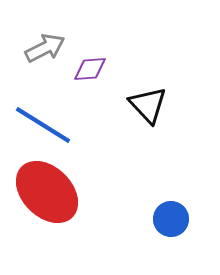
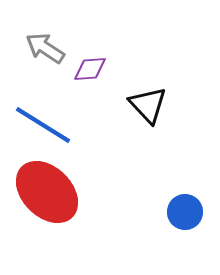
gray arrow: rotated 120 degrees counterclockwise
blue circle: moved 14 px right, 7 px up
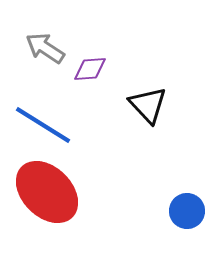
blue circle: moved 2 px right, 1 px up
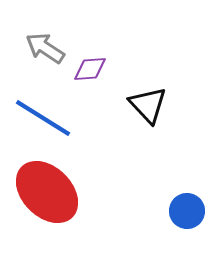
blue line: moved 7 px up
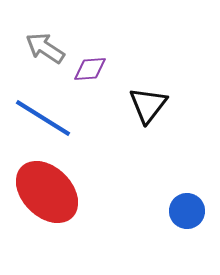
black triangle: rotated 21 degrees clockwise
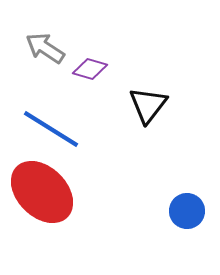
purple diamond: rotated 20 degrees clockwise
blue line: moved 8 px right, 11 px down
red ellipse: moved 5 px left
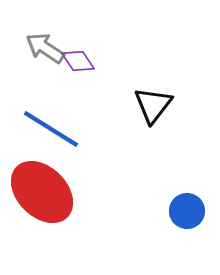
purple diamond: moved 12 px left, 8 px up; rotated 40 degrees clockwise
black triangle: moved 5 px right
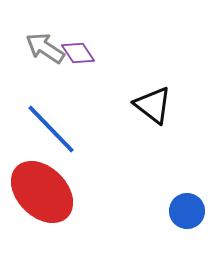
purple diamond: moved 8 px up
black triangle: rotated 30 degrees counterclockwise
blue line: rotated 14 degrees clockwise
